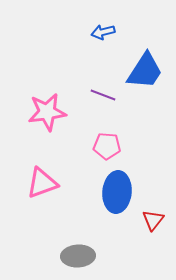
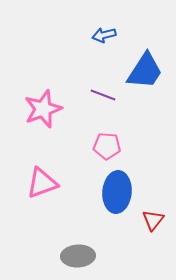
blue arrow: moved 1 px right, 3 px down
pink star: moved 4 px left, 3 px up; rotated 12 degrees counterclockwise
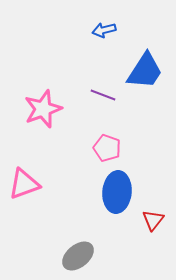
blue arrow: moved 5 px up
pink pentagon: moved 2 px down; rotated 16 degrees clockwise
pink triangle: moved 18 px left, 1 px down
gray ellipse: rotated 36 degrees counterclockwise
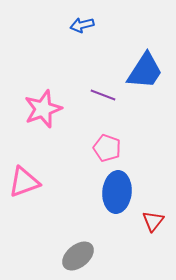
blue arrow: moved 22 px left, 5 px up
pink triangle: moved 2 px up
red triangle: moved 1 px down
